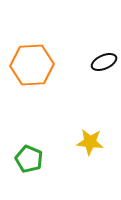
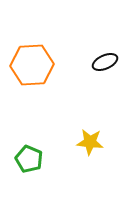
black ellipse: moved 1 px right
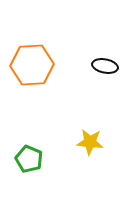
black ellipse: moved 4 px down; rotated 35 degrees clockwise
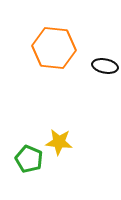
orange hexagon: moved 22 px right, 17 px up; rotated 9 degrees clockwise
yellow star: moved 31 px left
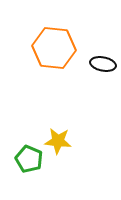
black ellipse: moved 2 px left, 2 px up
yellow star: moved 1 px left, 1 px up
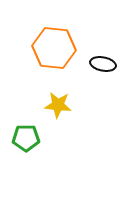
yellow star: moved 36 px up
green pentagon: moved 3 px left, 21 px up; rotated 24 degrees counterclockwise
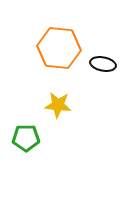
orange hexagon: moved 5 px right
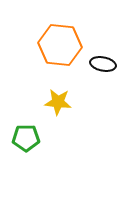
orange hexagon: moved 1 px right, 3 px up
yellow star: moved 3 px up
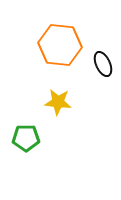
black ellipse: rotated 55 degrees clockwise
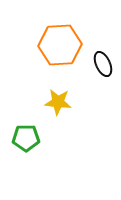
orange hexagon: rotated 9 degrees counterclockwise
